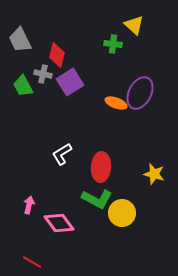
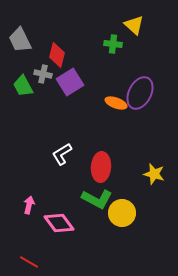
red line: moved 3 px left
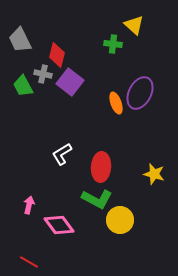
purple square: rotated 20 degrees counterclockwise
orange ellipse: rotated 50 degrees clockwise
yellow circle: moved 2 px left, 7 px down
pink diamond: moved 2 px down
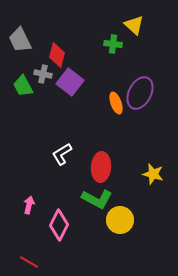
yellow star: moved 1 px left
pink diamond: rotated 64 degrees clockwise
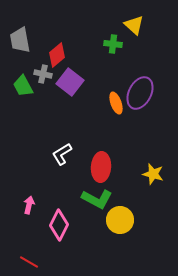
gray trapezoid: rotated 16 degrees clockwise
red diamond: rotated 35 degrees clockwise
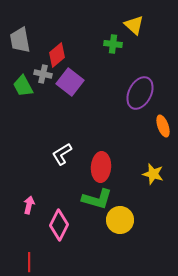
orange ellipse: moved 47 px right, 23 px down
green L-shape: rotated 12 degrees counterclockwise
red line: rotated 60 degrees clockwise
